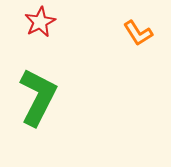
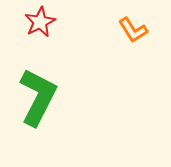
orange L-shape: moved 5 px left, 3 px up
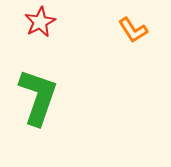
green L-shape: rotated 8 degrees counterclockwise
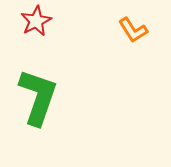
red star: moved 4 px left, 1 px up
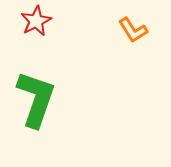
green L-shape: moved 2 px left, 2 px down
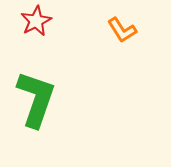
orange L-shape: moved 11 px left
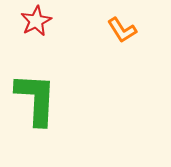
green L-shape: rotated 16 degrees counterclockwise
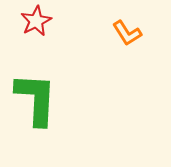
orange L-shape: moved 5 px right, 3 px down
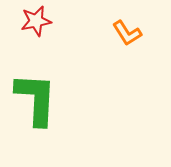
red star: rotated 16 degrees clockwise
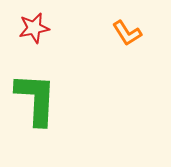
red star: moved 2 px left, 7 px down
